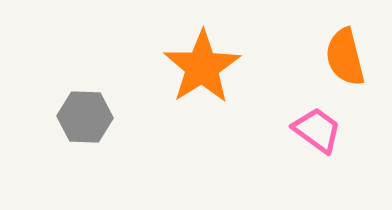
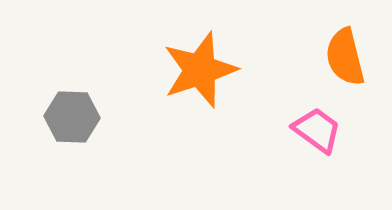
orange star: moved 2 px left, 3 px down; rotated 14 degrees clockwise
gray hexagon: moved 13 px left
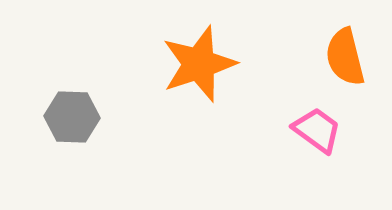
orange star: moved 1 px left, 6 px up
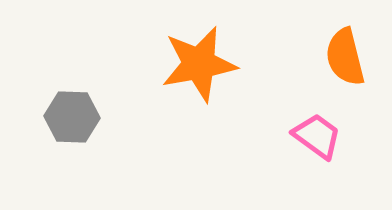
orange star: rotated 8 degrees clockwise
pink trapezoid: moved 6 px down
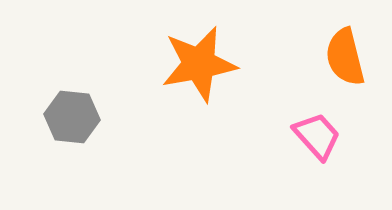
gray hexagon: rotated 4 degrees clockwise
pink trapezoid: rotated 12 degrees clockwise
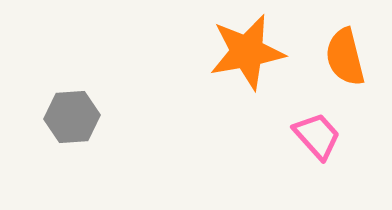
orange star: moved 48 px right, 12 px up
gray hexagon: rotated 10 degrees counterclockwise
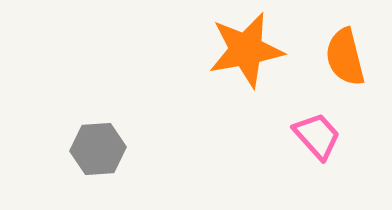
orange star: moved 1 px left, 2 px up
gray hexagon: moved 26 px right, 32 px down
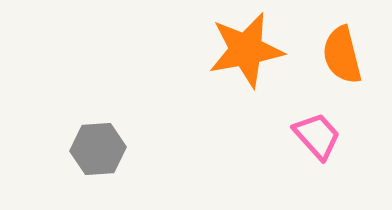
orange semicircle: moved 3 px left, 2 px up
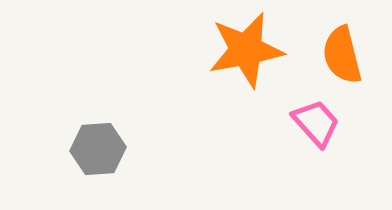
pink trapezoid: moved 1 px left, 13 px up
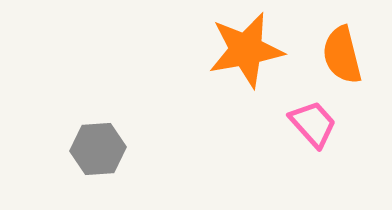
pink trapezoid: moved 3 px left, 1 px down
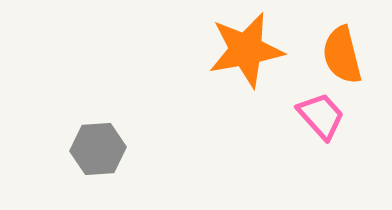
pink trapezoid: moved 8 px right, 8 px up
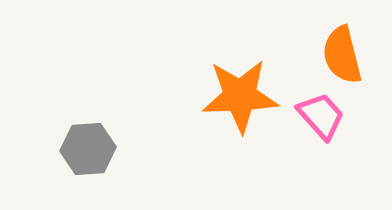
orange star: moved 6 px left, 46 px down; rotated 8 degrees clockwise
gray hexagon: moved 10 px left
